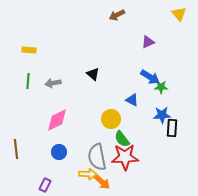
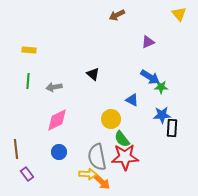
gray arrow: moved 1 px right, 4 px down
purple rectangle: moved 18 px left, 11 px up; rotated 64 degrees counterclockwise
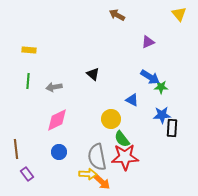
brown arrow: rotated 56 degrees clockwise
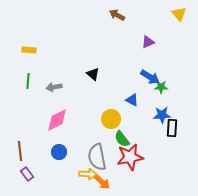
brown line: moved 4 px right, 2 px down
red star: moved 5 px right; rotated 8 degrees counterclockwise
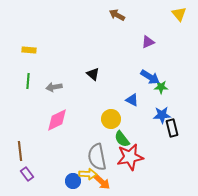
black rectangle: rotated 18 degrees counterclockwise
blue circle: moved 14 px right, 29 px down
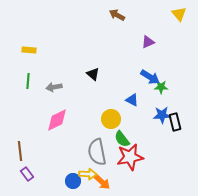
black rectangle: moved 3 px right, 6 px up
gray semicircle: moved 5 px up
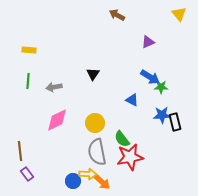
black triangle: rotated 24 degrees clockwise
yellow circle: moved 16 px left, 4 px down
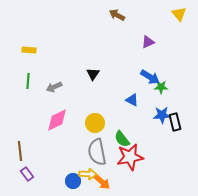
gray arrow: rotated 14 degrees counterclockwise
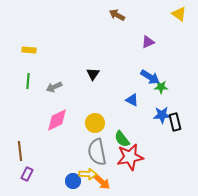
yellow triangle: rotated 14 degrees counterclockwise
purple rectangle: rotated 64 degrees clockwise
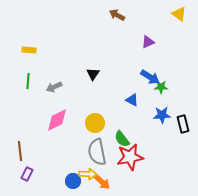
black rectangle: moved 8 px right, 2 px down
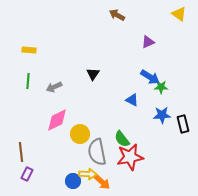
yellow circle: moved 15 px left, 11 px down
brown line: moved 1 px right, 1 px down
